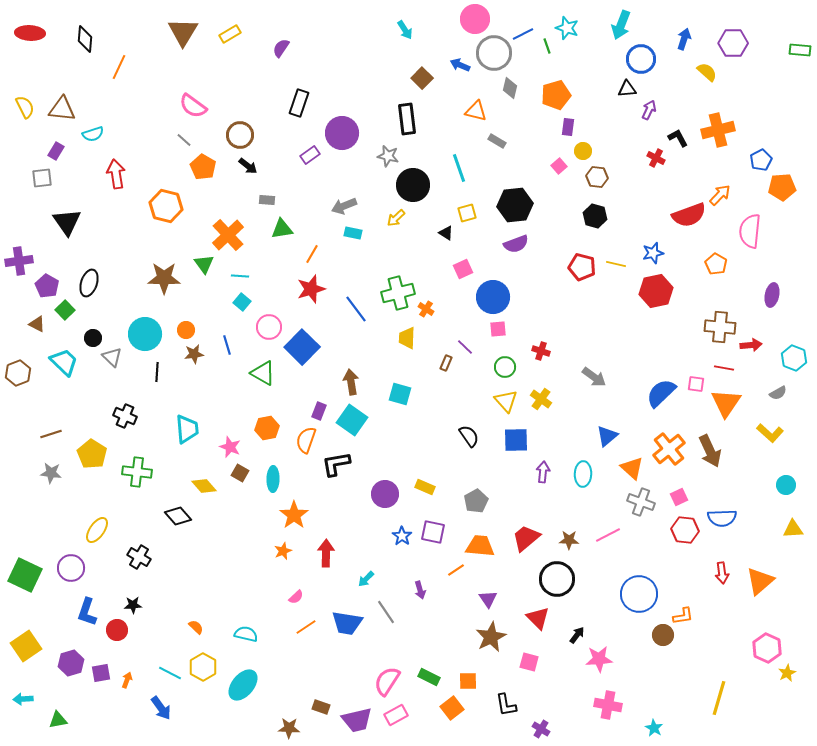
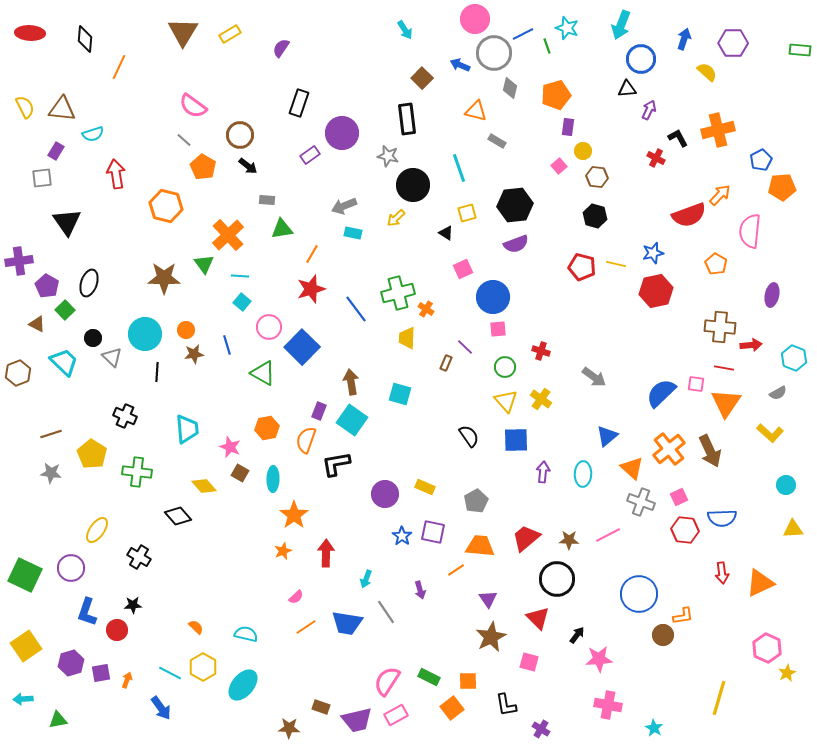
cyan arrow at (366, 579): rotated 24 degrees counterclockwise
orange triangle at (760, 581): moved 2 px down; rotated 16 degrees clockwise
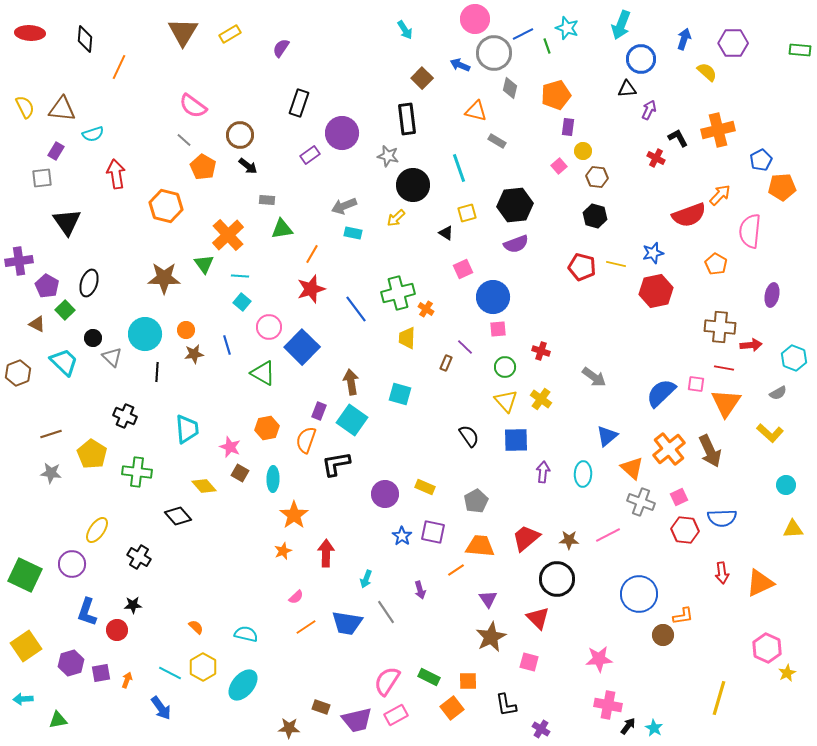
purple circle at (71, 568): moved 1 px right, 4 px up
black arrow at (577, 635): moved 51 px right, 91 px down
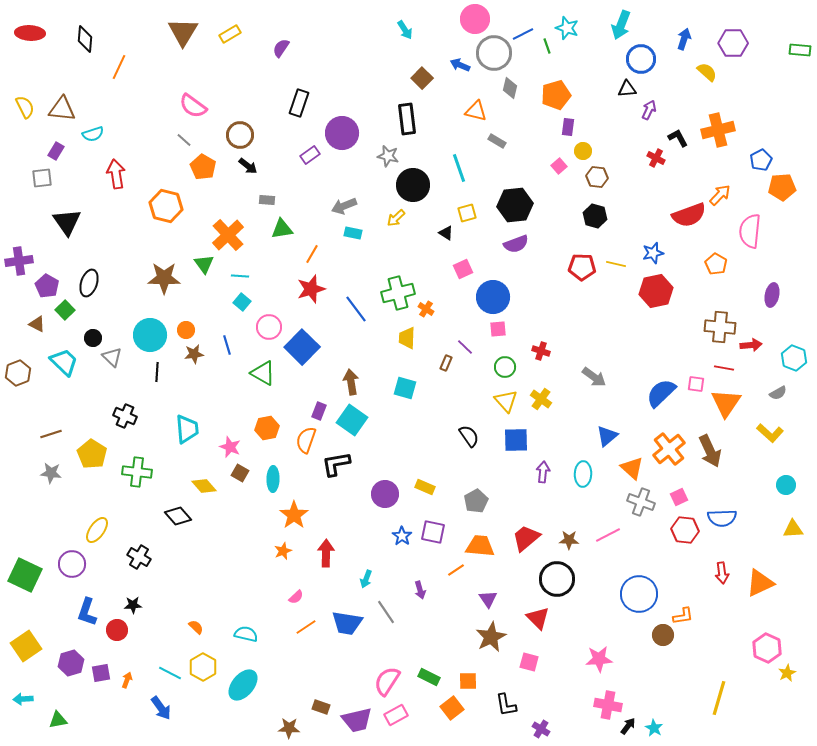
red pentagon at (582, 267): rotated 12 degrees counterclockwise
cyan circle at (145, 334): moved 5 px right, 1 px down
cyan square at (400, 394): moved 5 px right, 6 px up
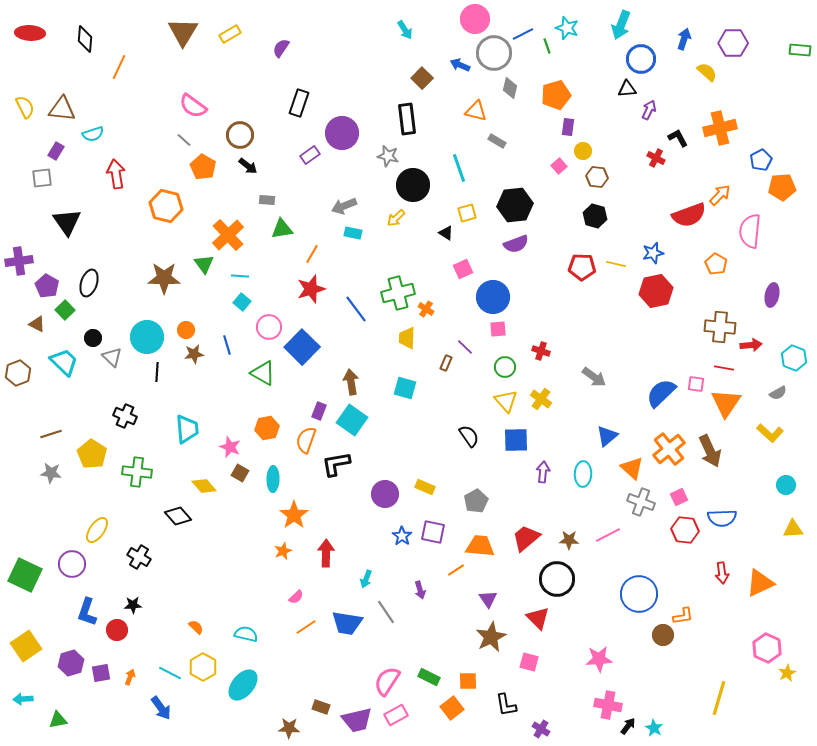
orange cross at (718, 130): moved 2 px right, 2 px up
cyan circle at (150, 335): moved 3 px left, 2 px down
orange arrow at (127, 680): moved 3 px right, 3 px up
